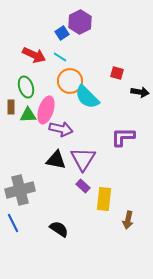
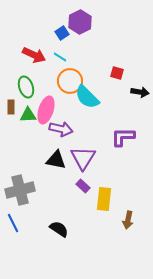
purple triangle: moved 1 px up
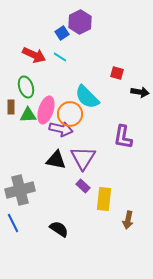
orange circle: moved 33 px down
purple L-shape: rotated 80 degrees counterclockwise
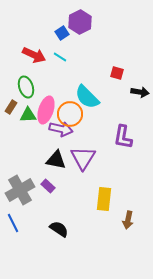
brown rectangle: rotated 32 degrees clockwise
purple rectangle: moved 35 px left
gray cross: rotated 16 degrees counterclockwise
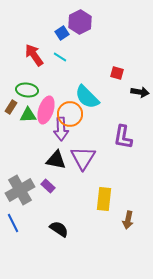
red arrow: rotated 150 degrees counterclockwise
green ellipse: moved 1 px right, 3 px down; rotated 65 degrees counterclockwise
purple arrow: rotated 75 degrees clockwise
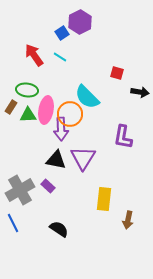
pink ellipse: rotated 8 degrees counterclockwise
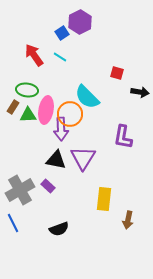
brown rectangle: moved 2 px right
black semicircle: rotated 126 degrees clockwise
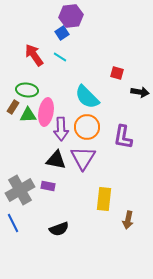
purple hexagon: moved 9 px left, 6 px up; rotated 20 degrees clockwise
pink ellipse: moved 2 px down
orange circle: moved 17 px right, 13 px down
purple rectangle: rotated 32 degrees counterclockwise
